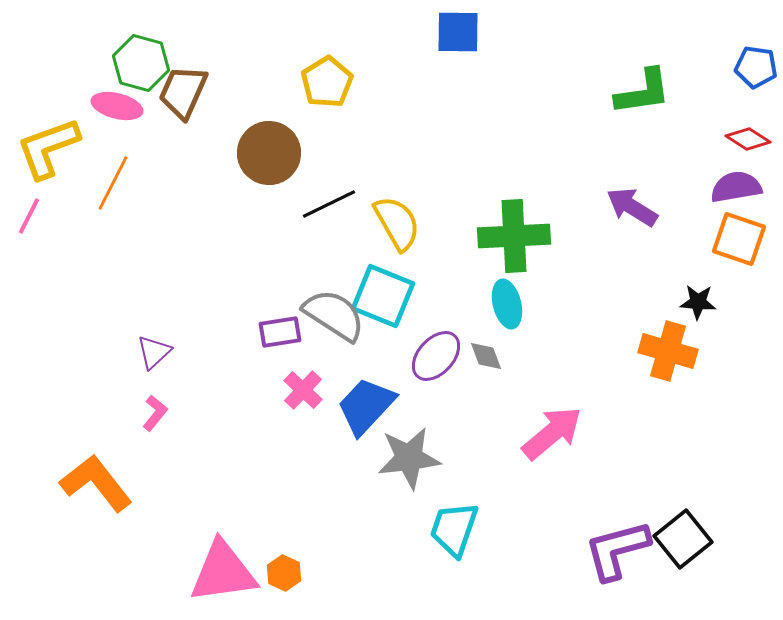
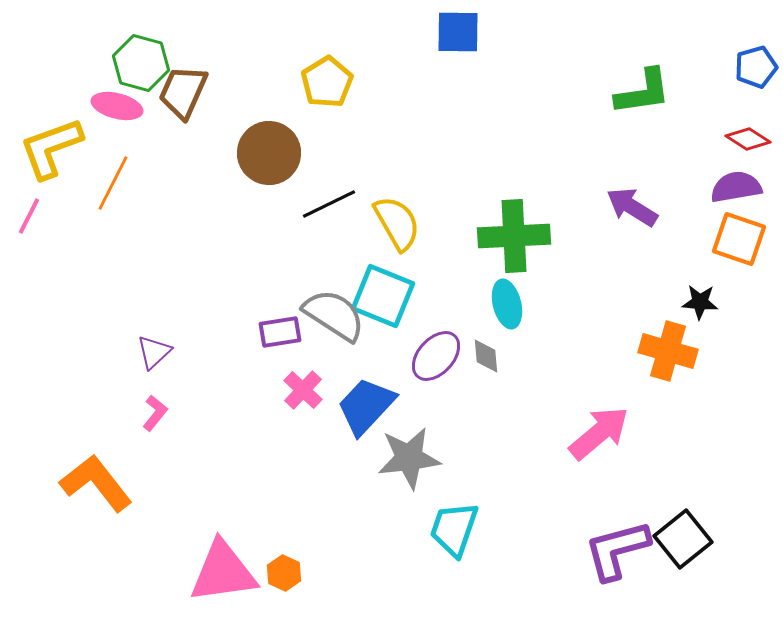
blue pentagon: rotated 24 degrees counterclockwise
yellow L-shape: moved 3 px right
black star: moved 2 px right
gray diamond: rotated 15 degrees clockwise
pink arrow: moved 47 px right
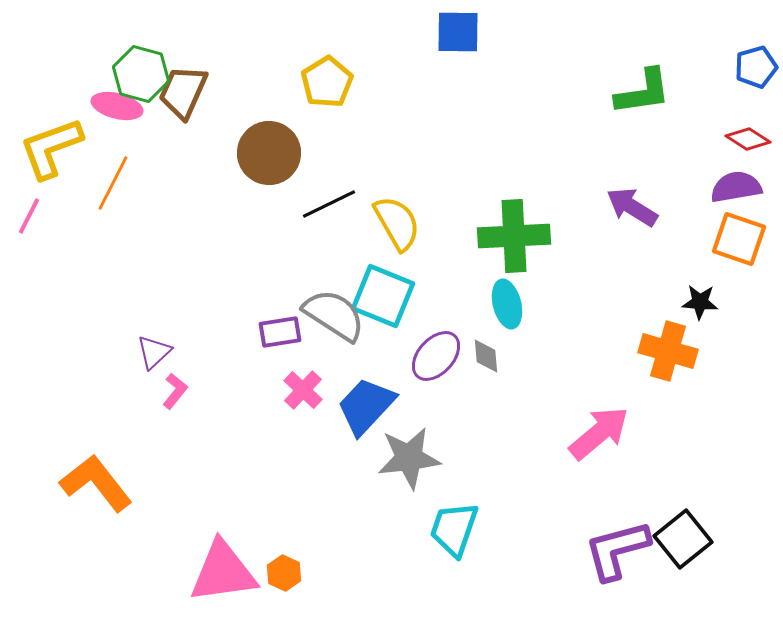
green hexagon: moved 11 px down
pink L-shape: moved 20 px right, 22 px up
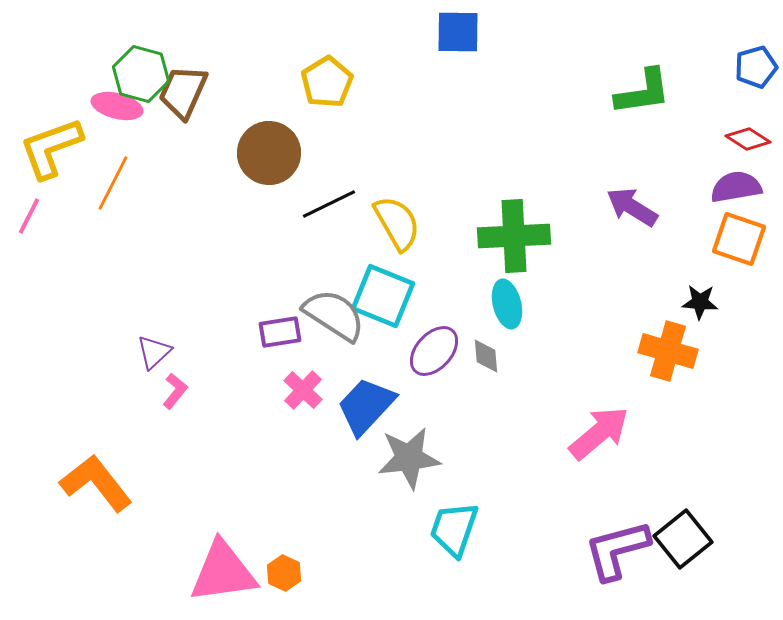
purple ellipse: moved 2 px left, 5 px up
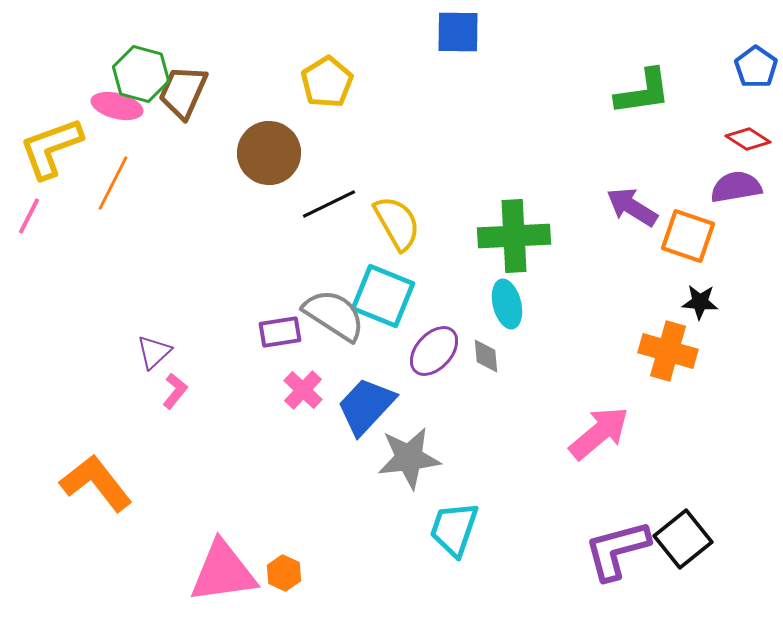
blue pentagon: rotated 21 degrees counterclockwise
orange square: moved 51 px left, 3 px up
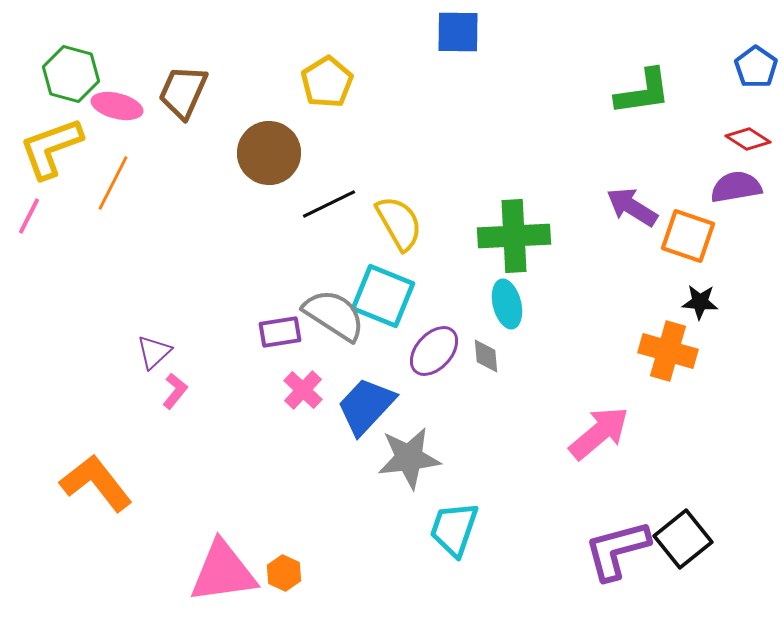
green hexagon: moved 70 px left
yellow semicircle: moved 2 px right
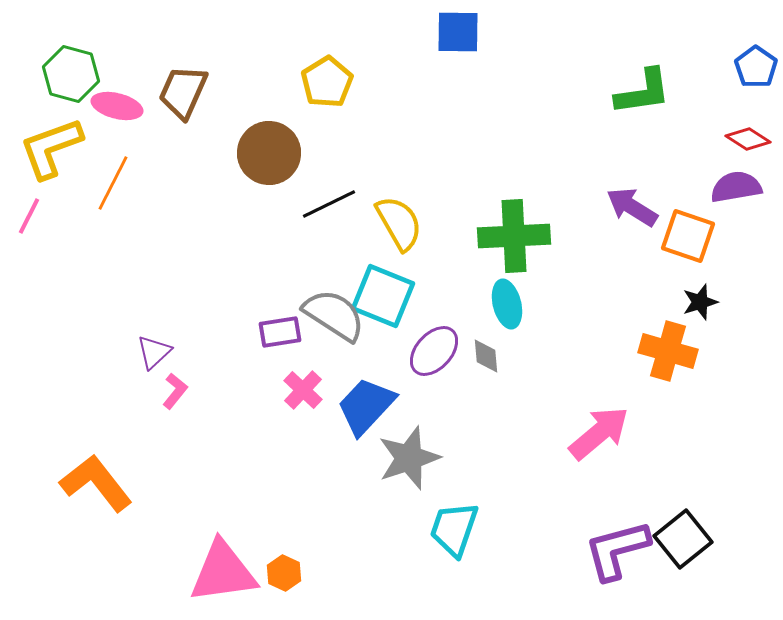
black star: rotated 21 degrees counterclockwise
gray star: rotated 12 degrees counterclockwise
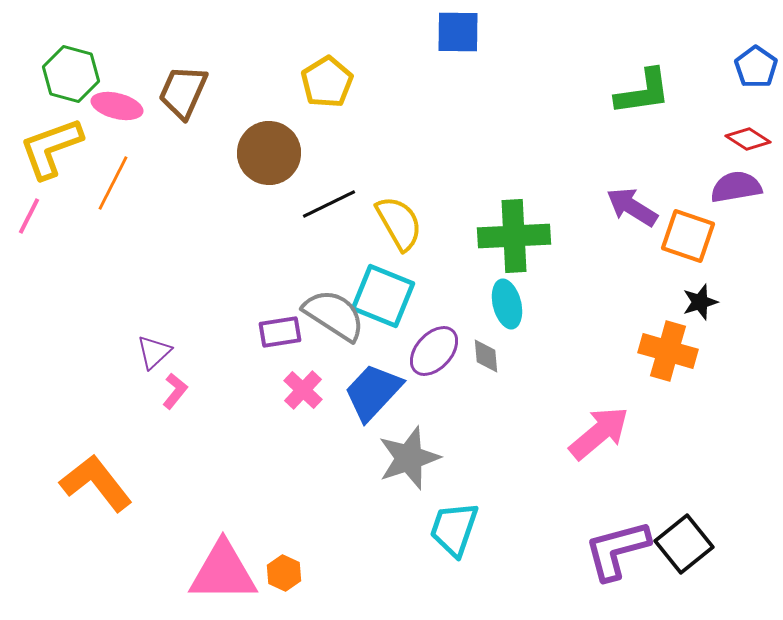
blue trapezoid: moved 7 px right, 14 px up
black square: moved 1 px right, 5 px down
pink triangle: rotated 8 degrees clockwise
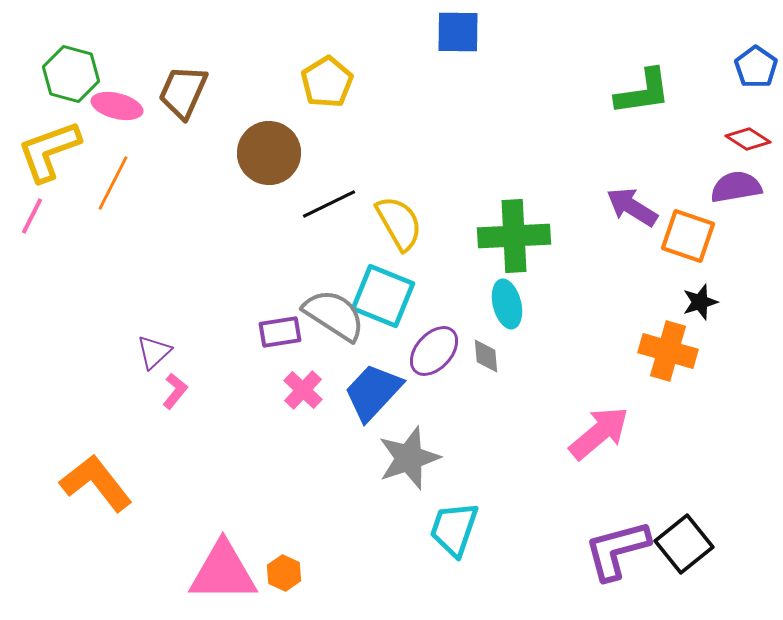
yellow L-shape: moved 2 px left, 3 px down
pink line: moved 3 px right
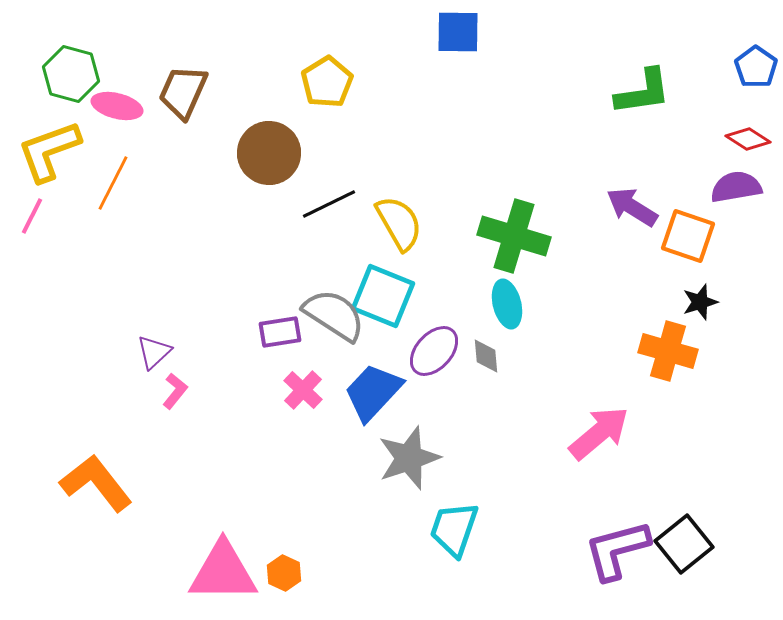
green cross: rotated 20 degrees clockwise
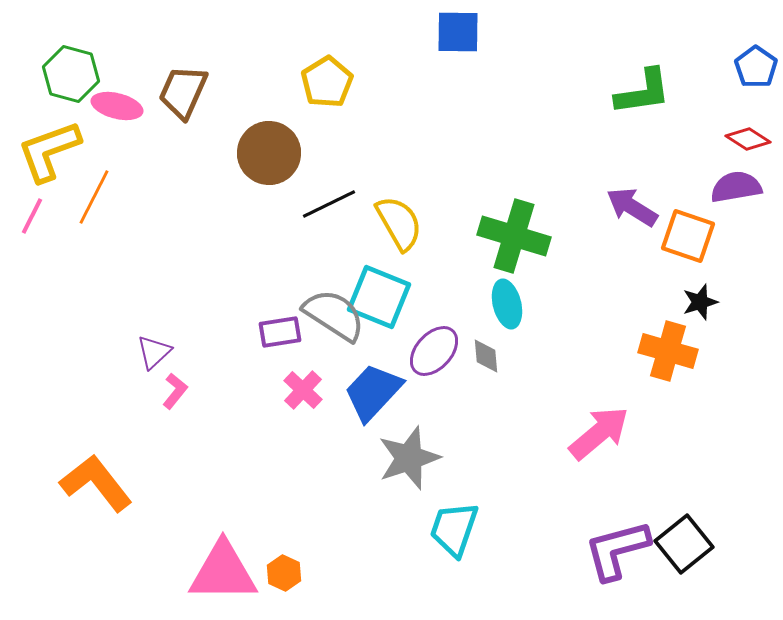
orange line: moved 19 px left, 14 px down
cyan square: moved 4 px left, 1 px down
